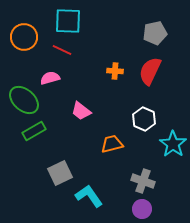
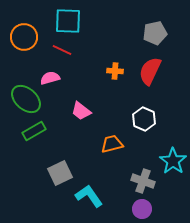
green ellipse: moved 2 px right, 1 px up
cyan star: moved 17 px down
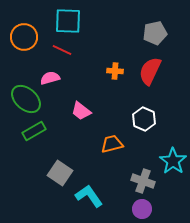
gray square: rotated 30 degrees counterclockwise
